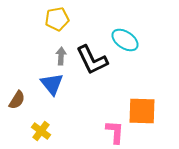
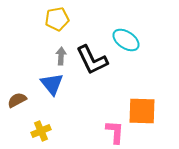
cyan ellipse: moved 1 px right
brown semicircle: rotated 150 degrees counterclockwise
yellow cross: rotated 30 degrees clockwise
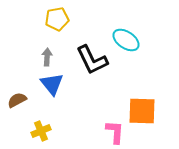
gray arrow: moved 14 px left, 1 px down
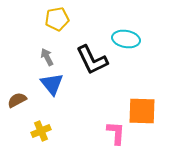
cyan ellipse: moved 1 px up; rotated 24 degrees counterclockwise
gray arrow: rotated 30 degrees counterclockwise
pink L-shape: moved 1 px right, 1 px down
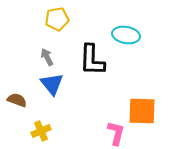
cyan ellipse: moved 4 px up
black L-shape: rotated 28 degrees clockwise
brown semicircle: rotated 48 degrees clockwise
pink L-shape: rotated 10 degrees clockwise
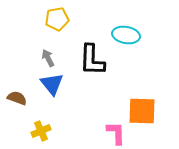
gray arrow: moved 1 px right, 1 px down
brown semicircle: moved 2 px up
pink L-shape: rotated 15 degrees counterclockwise
